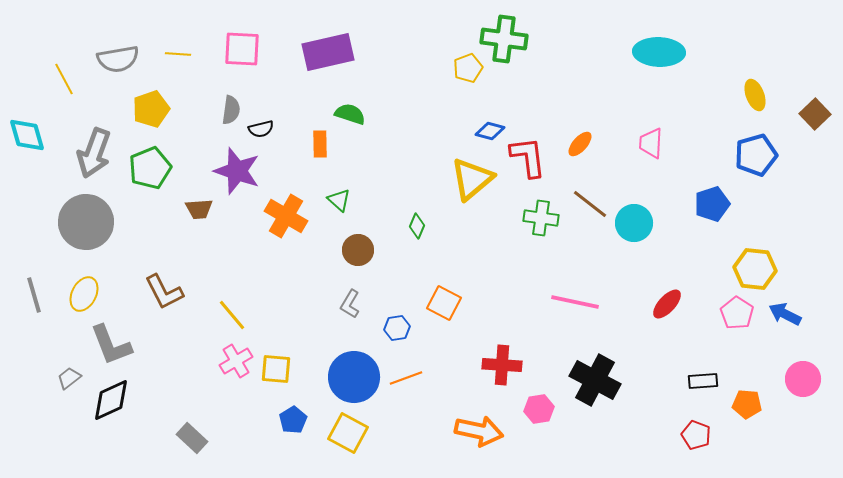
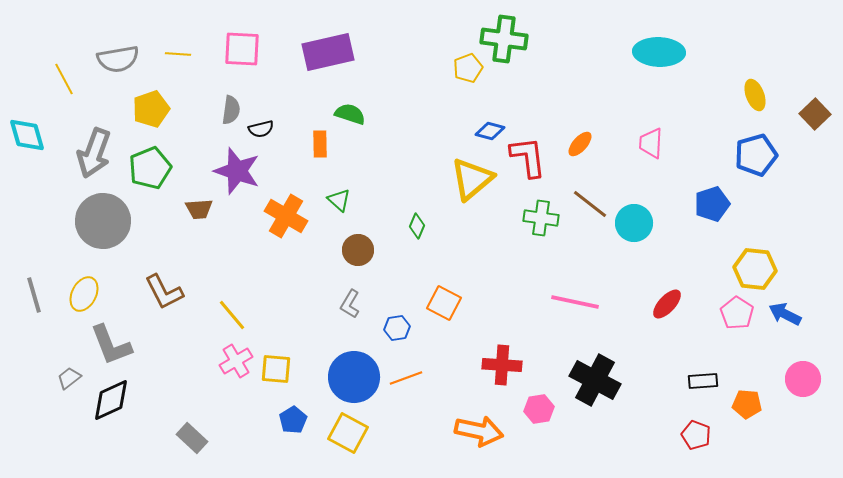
gray circle at (86, 222): moved 17 px right, 1 px up
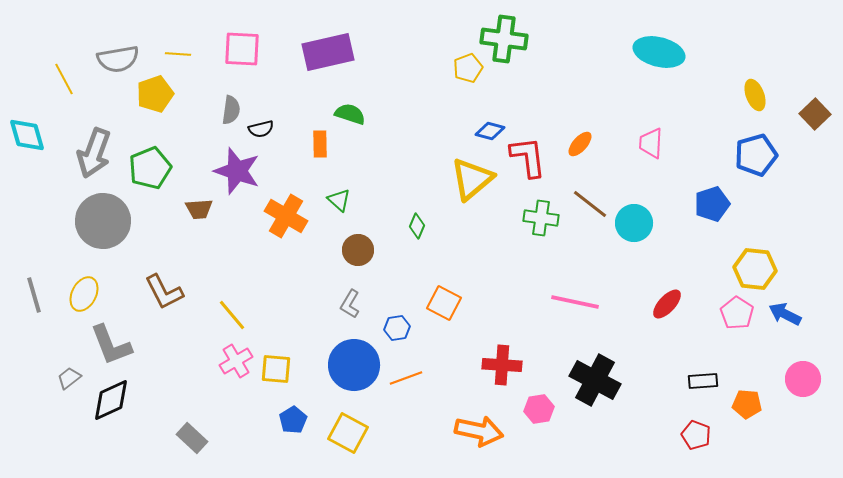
cyan ellipse at (659, 52): rotated 12 degrees clockwise
yellow pentagon at (151, 109): moved 4 px right, 15 px up
blue circle at (354, 377): moved 12 px up
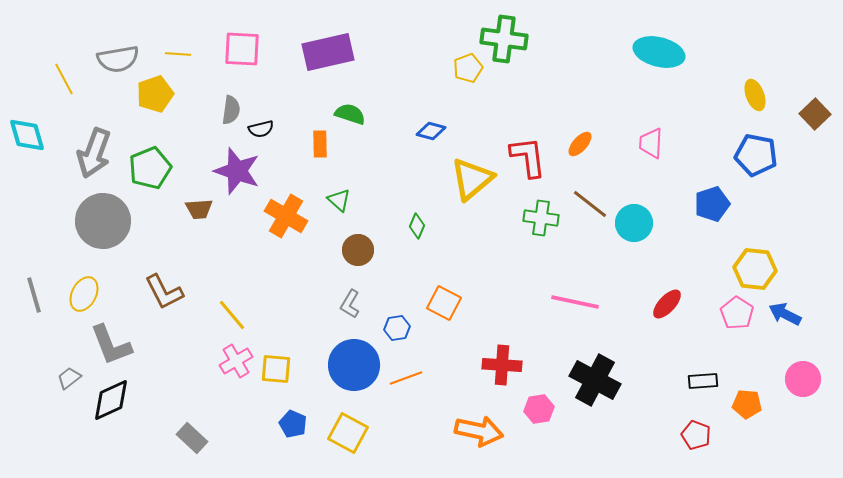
blue diamond at (490, 131): moved 59 px left
blue pentagon at (756, 155): rotated 27 degrees clockwise
blue pentagon at (293, 420): moved 4 px down; rotated 16 degrees counterclockwise
